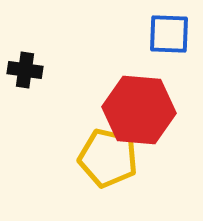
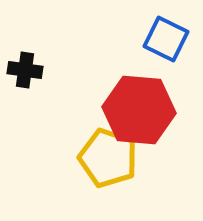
blue square: moved 3 px left, 5 px down; rotated 24 degrees clockwise
yellow pentagon: rotated 6 degrees clockwise
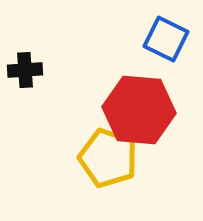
black cross: rotated 12 degrees counterclockwise
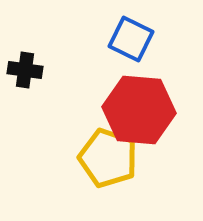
blue square: moved 35 px left
black cross: rotated 12 degrees clockwise
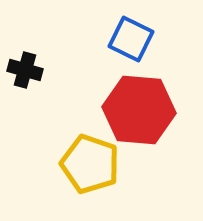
black cross: rotated 8 degrees clockwise
yellow pentagon: moved 18 px left, 6 px down
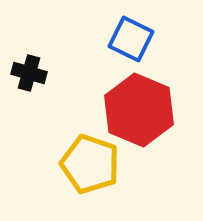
black cross: moved 4 px right, 3 px down
red hexagon: rotated 18 degrees clockwise
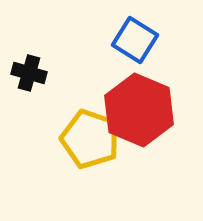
blue square: moved 4 px right, 1 px down; rotated 6 degrees clockwise
yellow pentagon: moved 25 px up
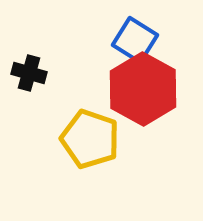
red hexagon: moved 4 px right, 21 px up; rotated 6 degrees clockwise
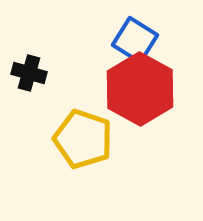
red hexagon: moved 3 px left
yellow pentagon: moved 7 px left
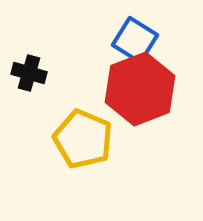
red hexagon: rotated 10 degrees clockwise
yellow pentagon: rotated 4 degrees clockwise
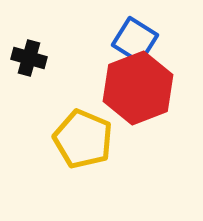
black cross: moved 15 px up
red hexagon: moved 2 px left, 1 px up
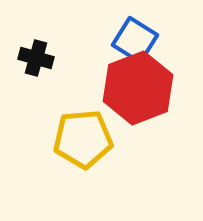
black cross: moved 7 px right
yellow pentagon: rotated 28 degrees counterclockwise
